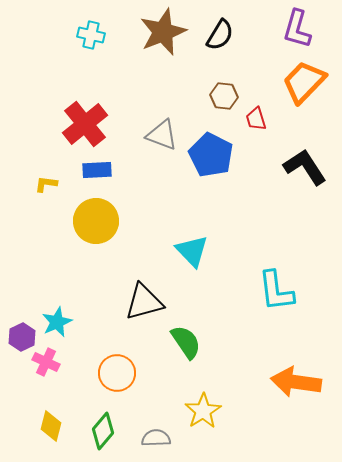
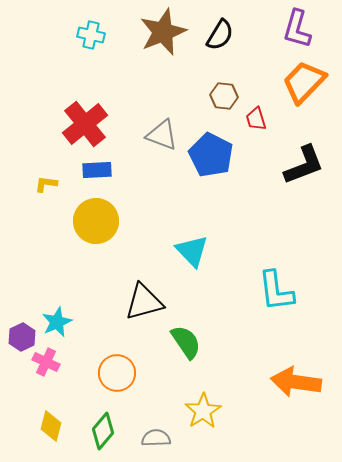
black L-shape: moved 1 px left, 2 px up; rotated 102 degrees clockwise
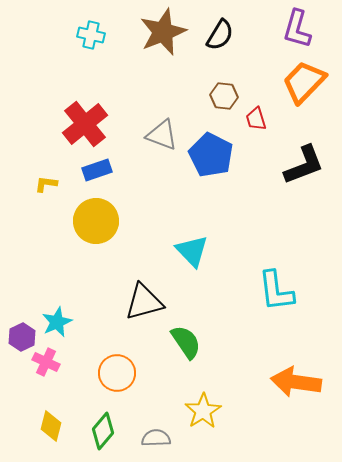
blue rectangle: rotated 16 degrees counterclockwise
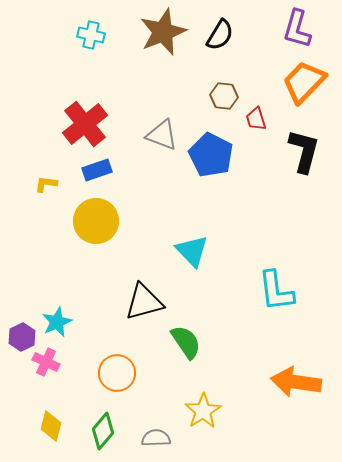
black L-shape: moved 14 px up; rotated 54 degrees counterclockwise
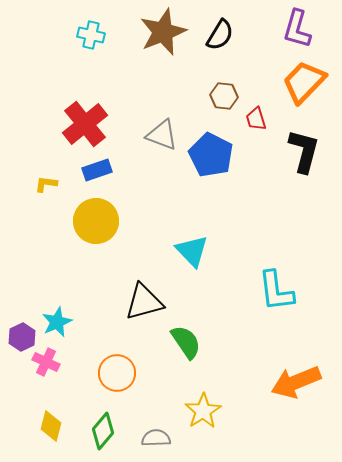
orange arrow: rotated 30 degrees counterclockwise
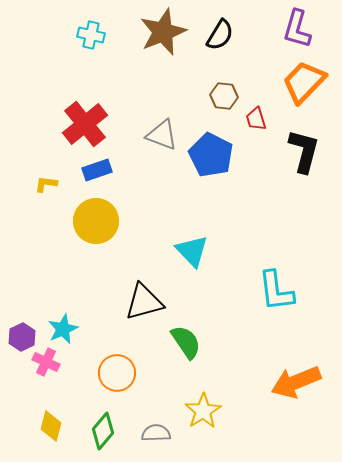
cyan star: moved 6 px right, 7 px down
gray semicircle: moved 5 px up
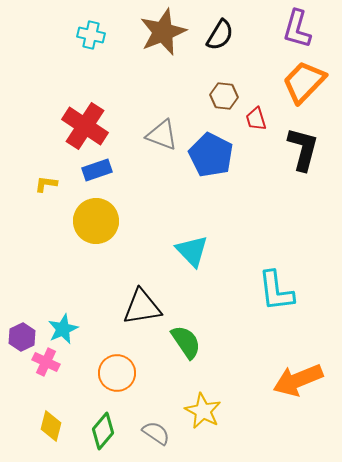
red cross: moved 2 px down; rotated 18 degrees counterclockwise
black L-shape: moved 1 px left, 2 px up
black triangle: moved 2 px left, 5 px down; rotated 6 degrees clockwise
orange arrow: moved 2 px right, 2 px up
yellow star: rotated 12 degrees counterclockwise
gray semicircle: rotated 36 degrees clockwise
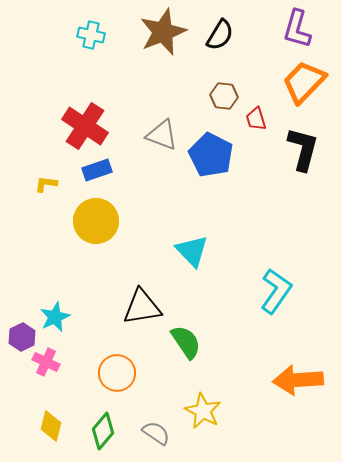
cyan L-shape: rotated 138 degrees counterclockwise
cyan star: moved 8 px left, 12 px up
orange arrow: rotated 18 degrees clockwise
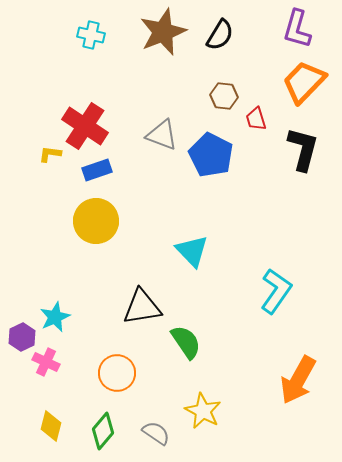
yellow L-shape: moved 4 px right, 30 px up
orange arrow: rotated 57 degrees counterclockwise
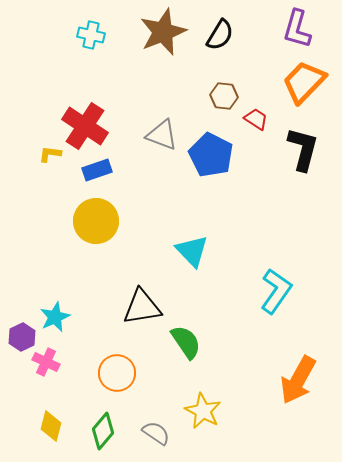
red trapezoid: rotated 140 degrees clockwise
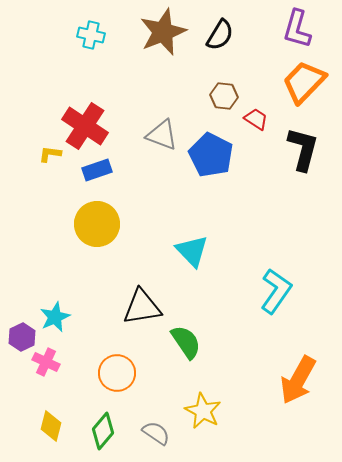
yellow circle: moved 1 px right, 3 px down
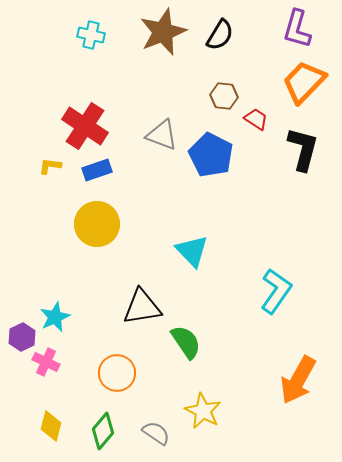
yellow L-shape: moved 12 px down
